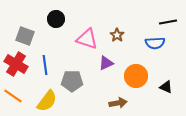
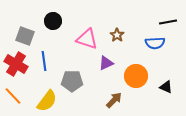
black circle: moved 3 px left, 2 px down
blue line: moved 1 px left, 4 px up
orange line: rotated 12 degrees clockwise
brown arrow: moved 4 px left, 3 px up; rotated 36 degrees counterclockwise
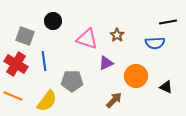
orange line: rotated 24 degrees counterclockwise
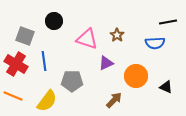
black circle: moved 1 px right
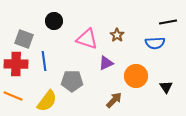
gray square: moved 1 px left, 3 px down
red cross: rotated 30 degrees counterclockwise
black triangle: rotated 32 degrees clockwise
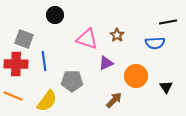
black circle: moved 1 px right, 6 px up
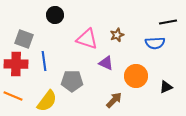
brown star: rotated 16 degrees clockwise
purple triangle: rotated 49 degrees clockwise
black triangle: rotated 40 degrees clockwise
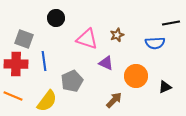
black circle: moved 1 px right, 3 px down
black line: moved 3 px right, 1 px down
gray pentagon: rotated 25 degrees counterclockwise
black triangle: moved 1 px left
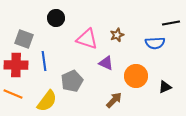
red cross: moved 1 px down
orange line: moved 2 px up
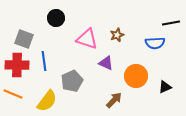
red cross: moved 1 px right
